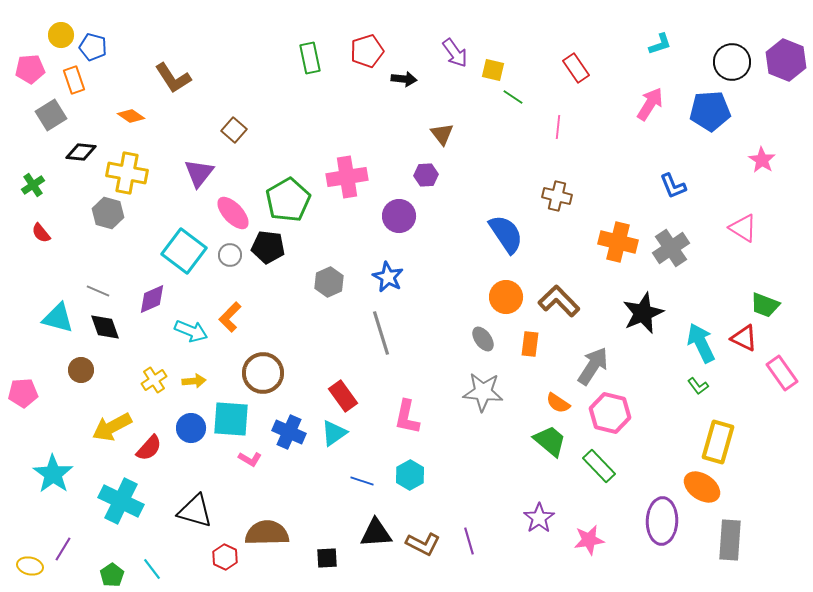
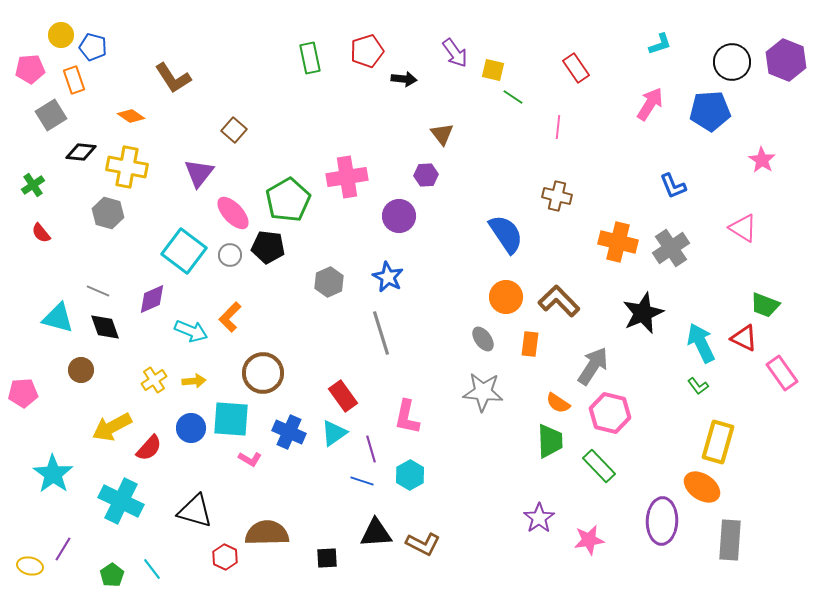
yellow cross at (127, 173): moved 6 px up
green trapezoid at (550, 441): rotated 48 degrees clockwise
purple line at (469, 541): moved 98 px left, 92 px up
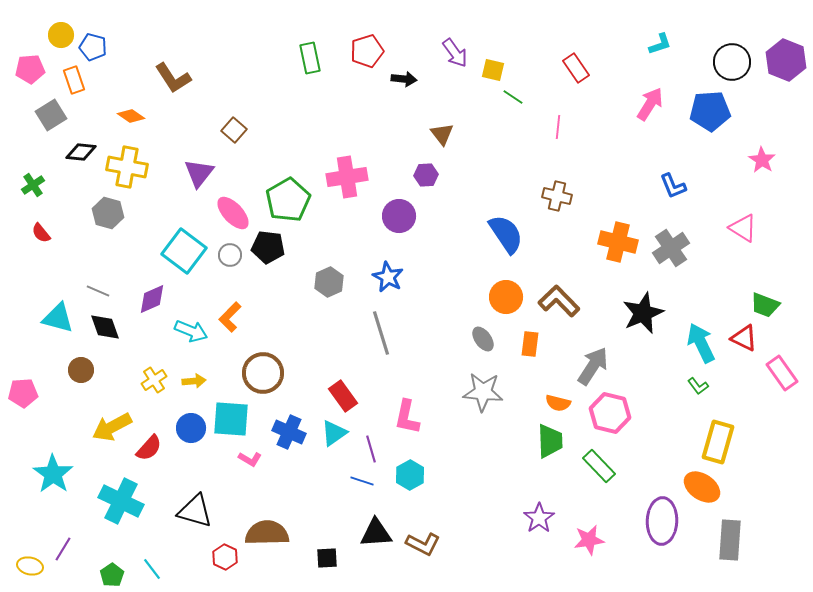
orange semicircle at (558, 403): rotated 20 degrees counterclockwise
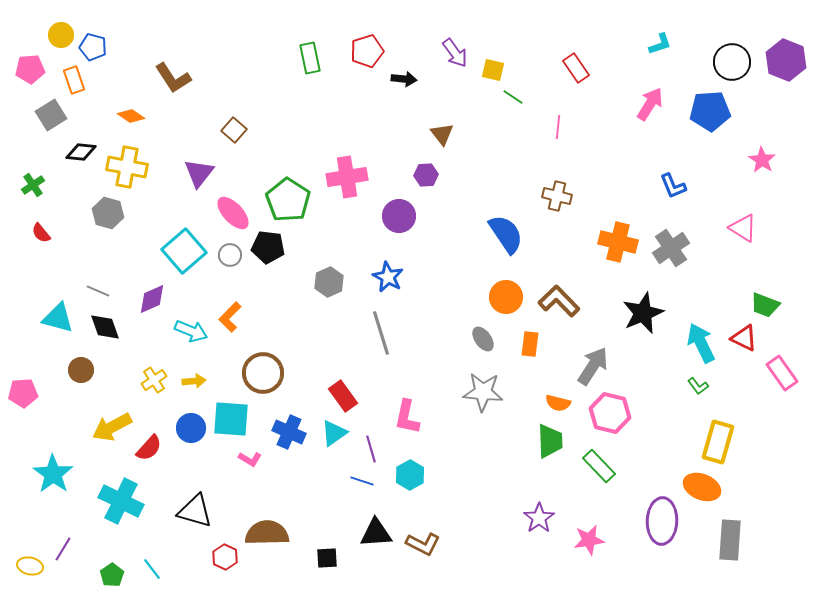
green pentagon at (288, 200): rotated 9 degrees counterclockwise
cyan square at (184, 251): rotated 12 degrees clockwise
orange ellipse at (702, 487): rotated 12 degrees counterclockwise
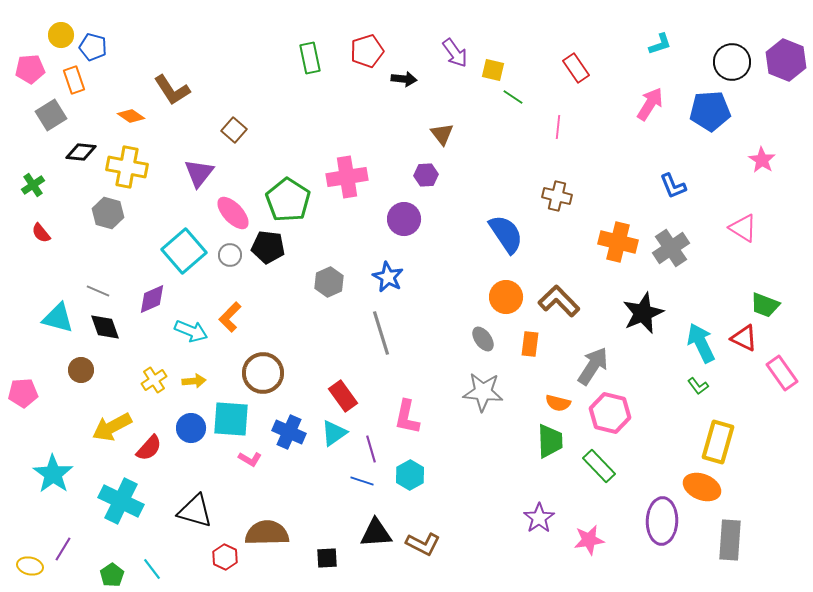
brown L-shape at (173, 78): moved 1 px left, 12 px down
purple circle at (399, 216): moved 5 px right, 3 px down
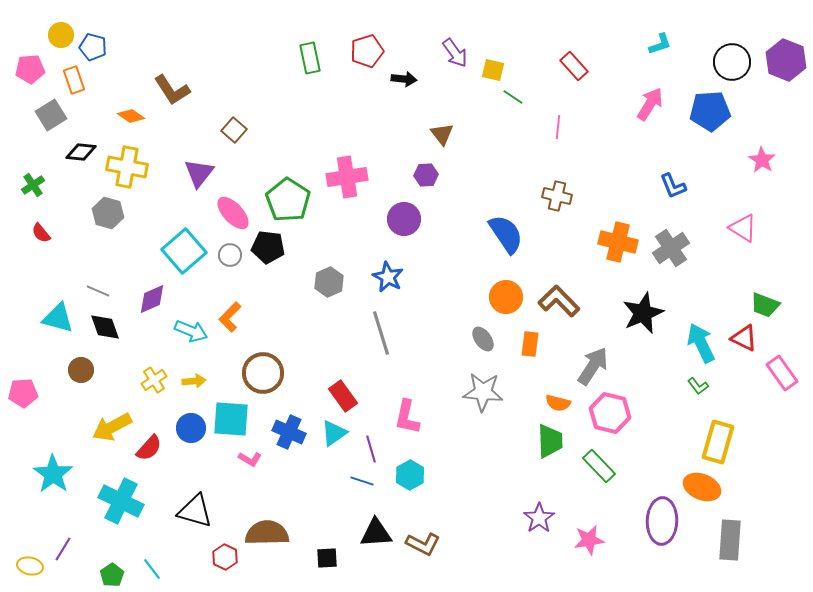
red rectangle at (576, 68): moved 2 px left, 2 px up; rotated 8 degrees counterclockwise
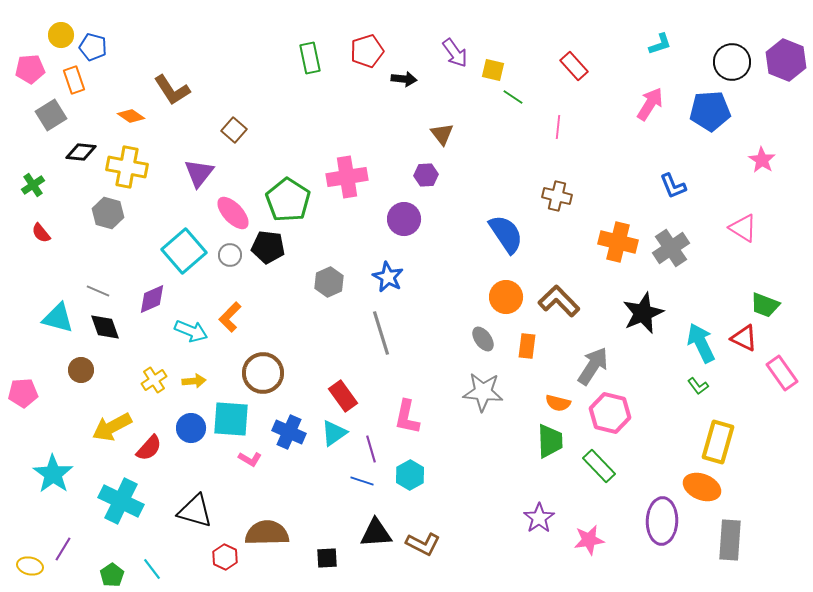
orange rectangle at (530, 344): moved 3 px left, 2 px down
